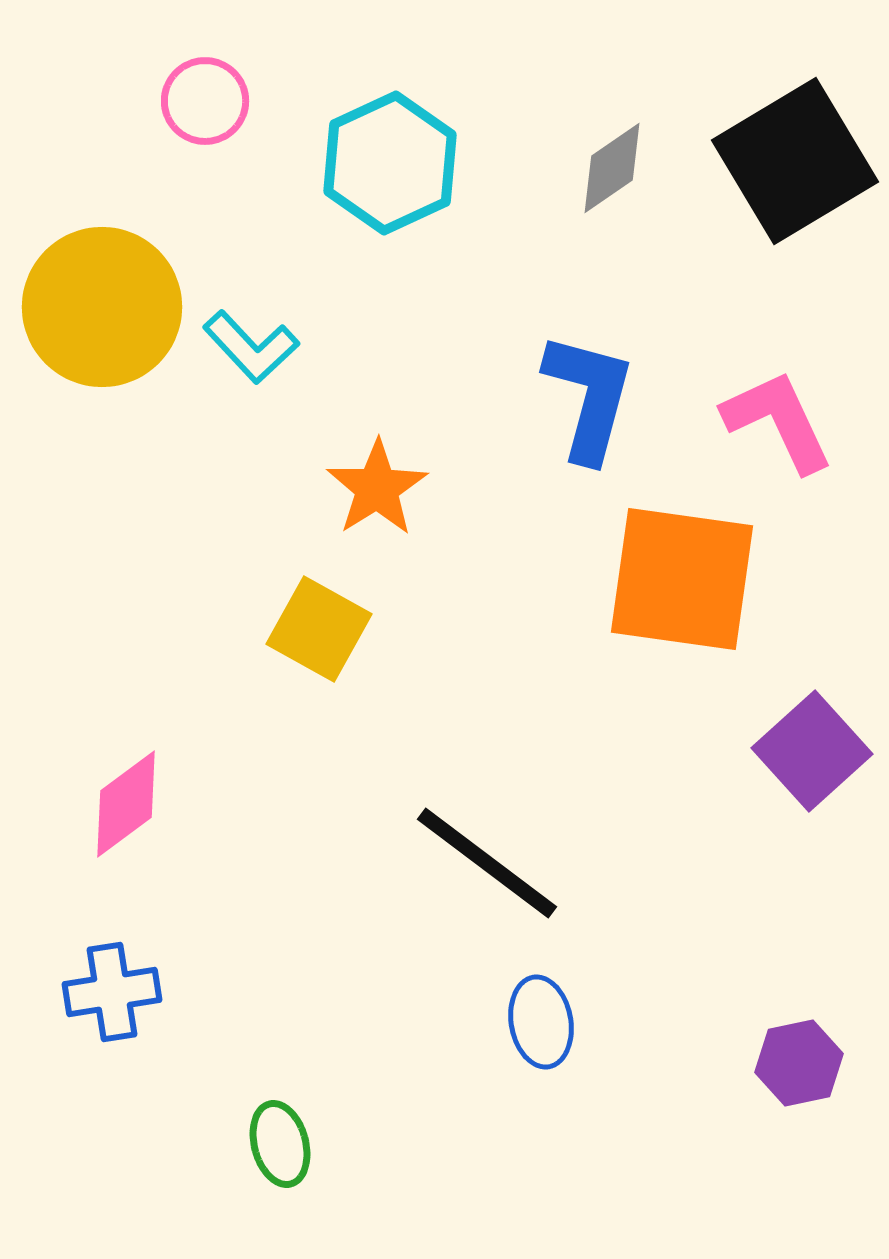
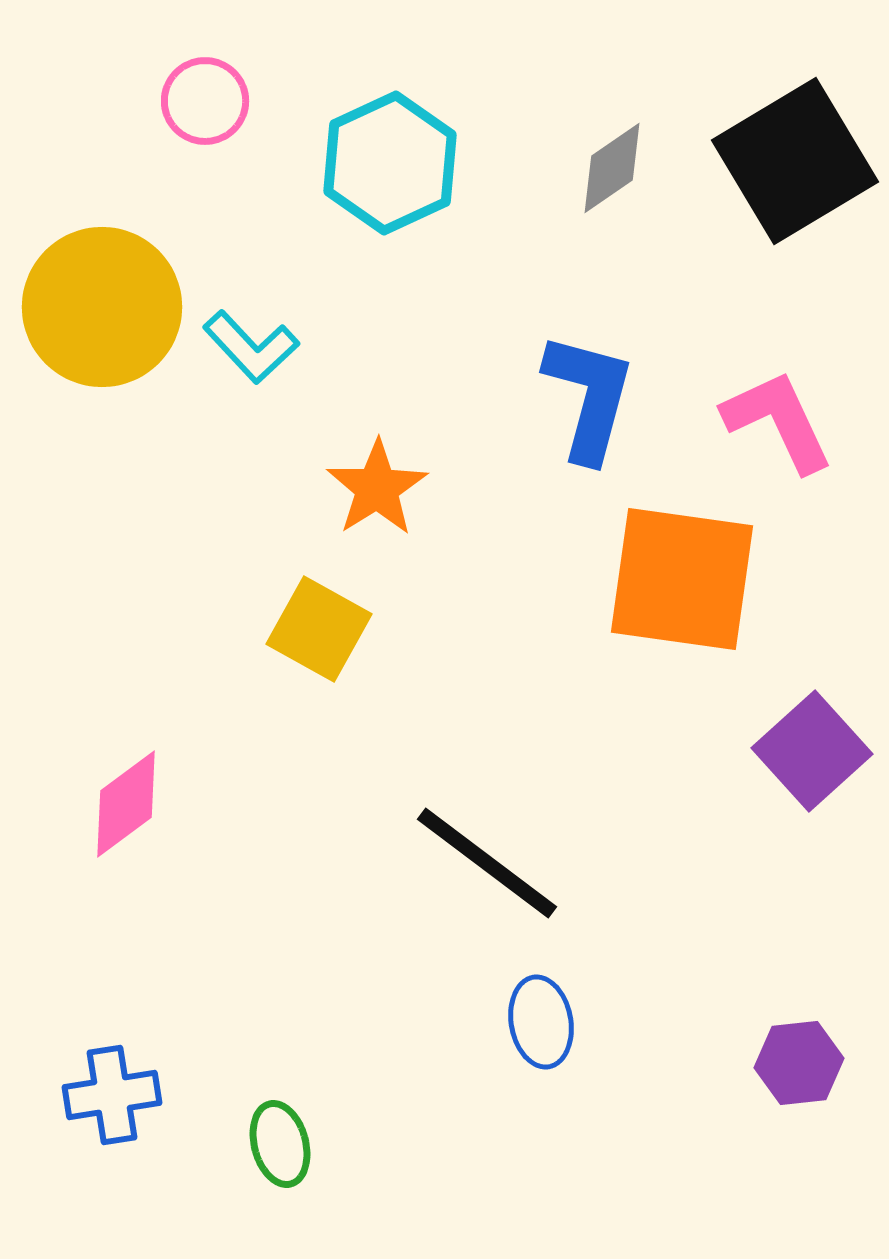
blue cross: moved 103 px down
purple hexagon: rotated 6 degrees clockwise
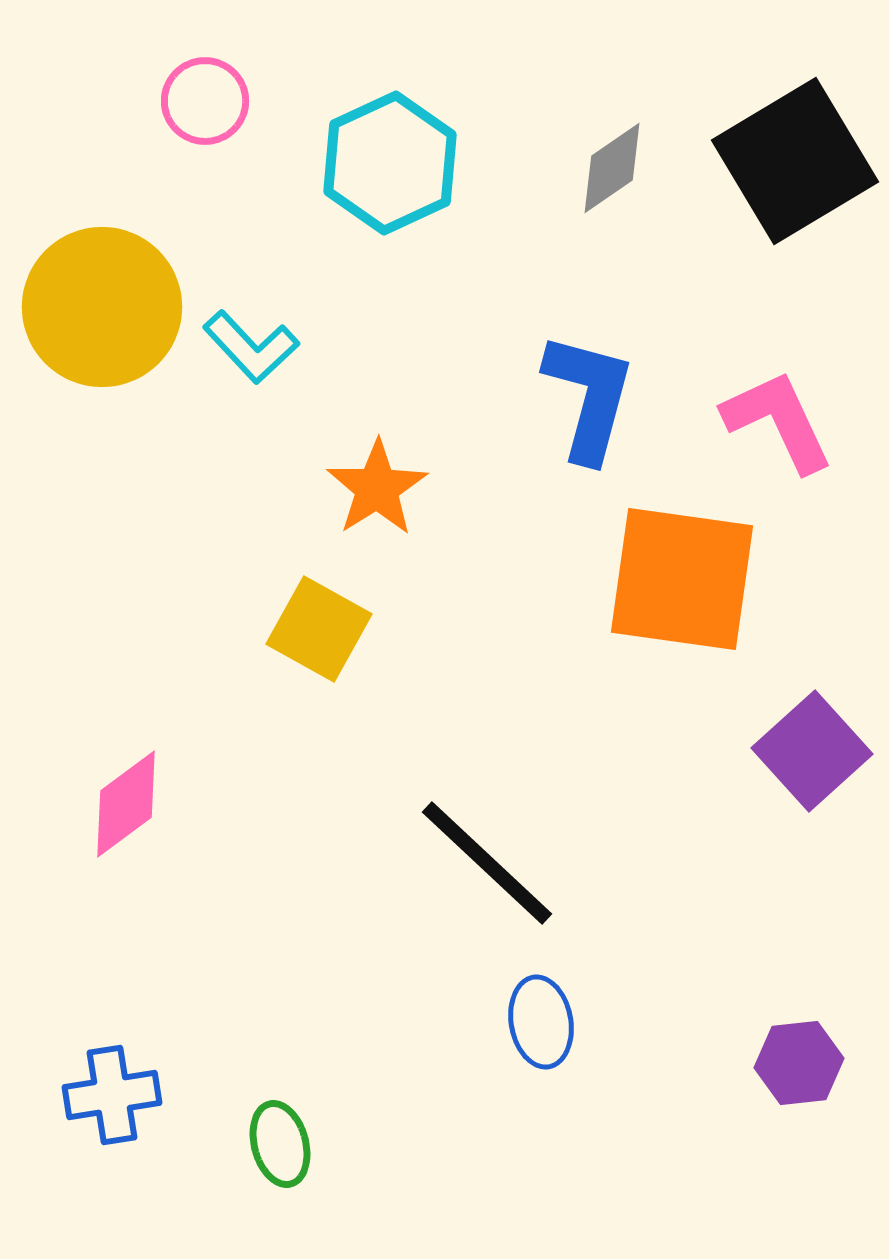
black line: rotated 6 degrees clockwise
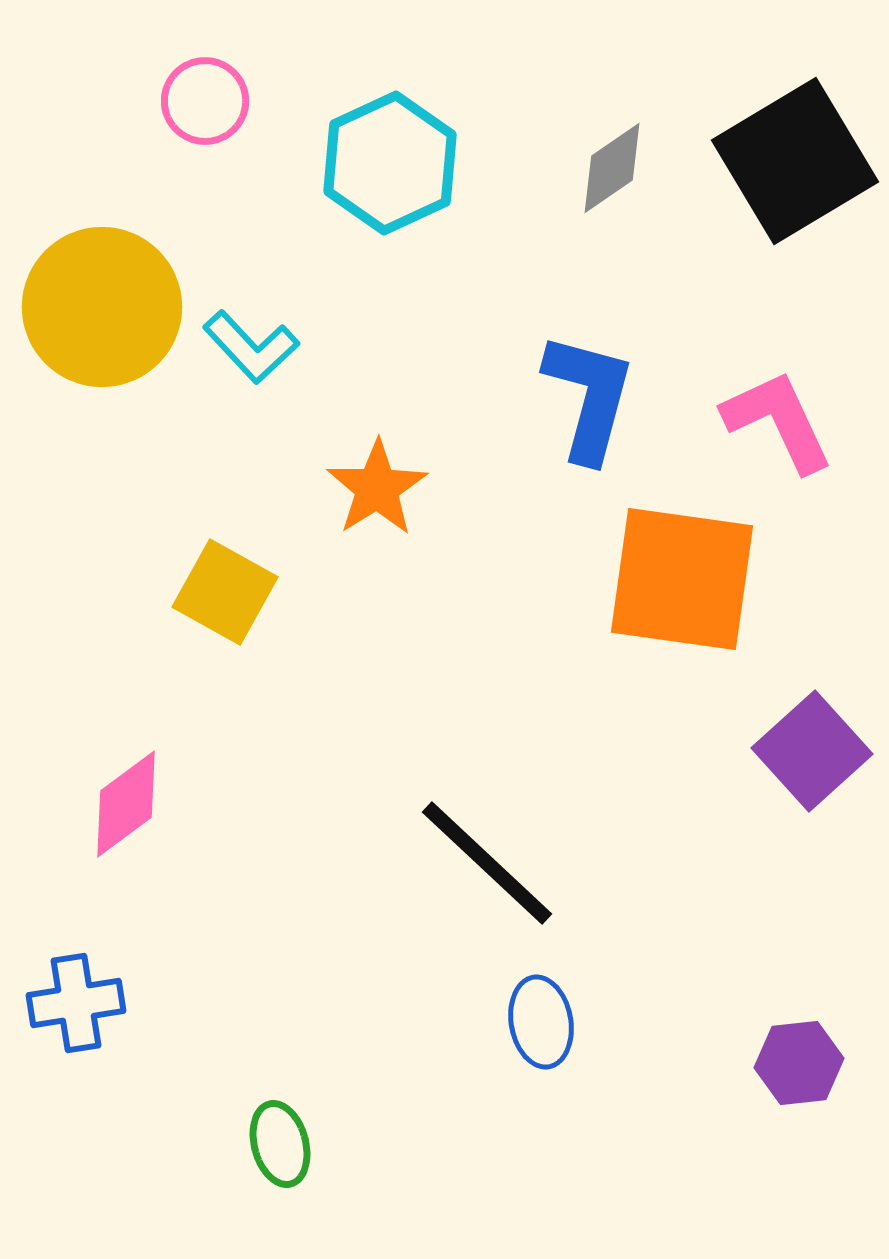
yellow square: moved 94 px left, 37 px up
blue cross: moved 36 px left, 92 px up
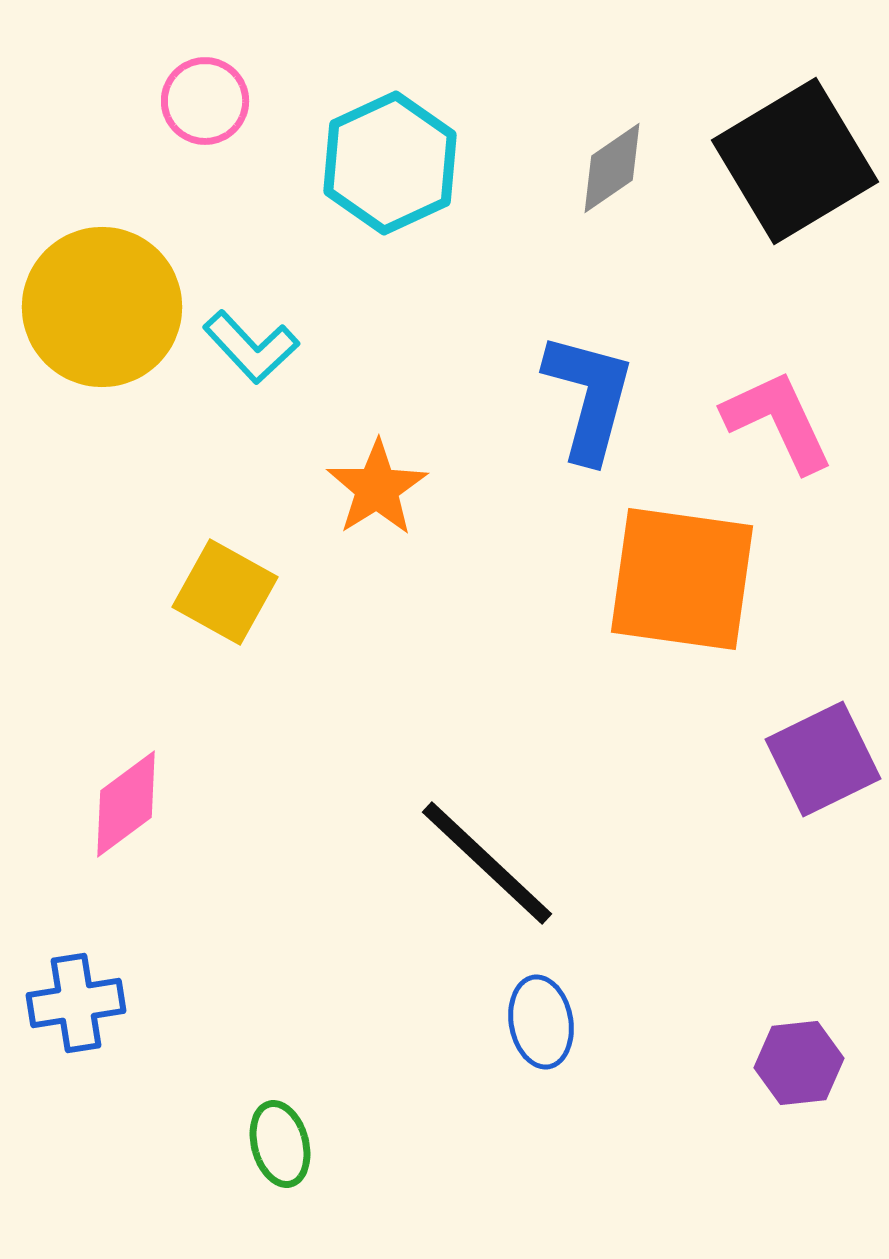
purple square: moved 11 px right, 8 px down; rotated 16 degrees clockwise
